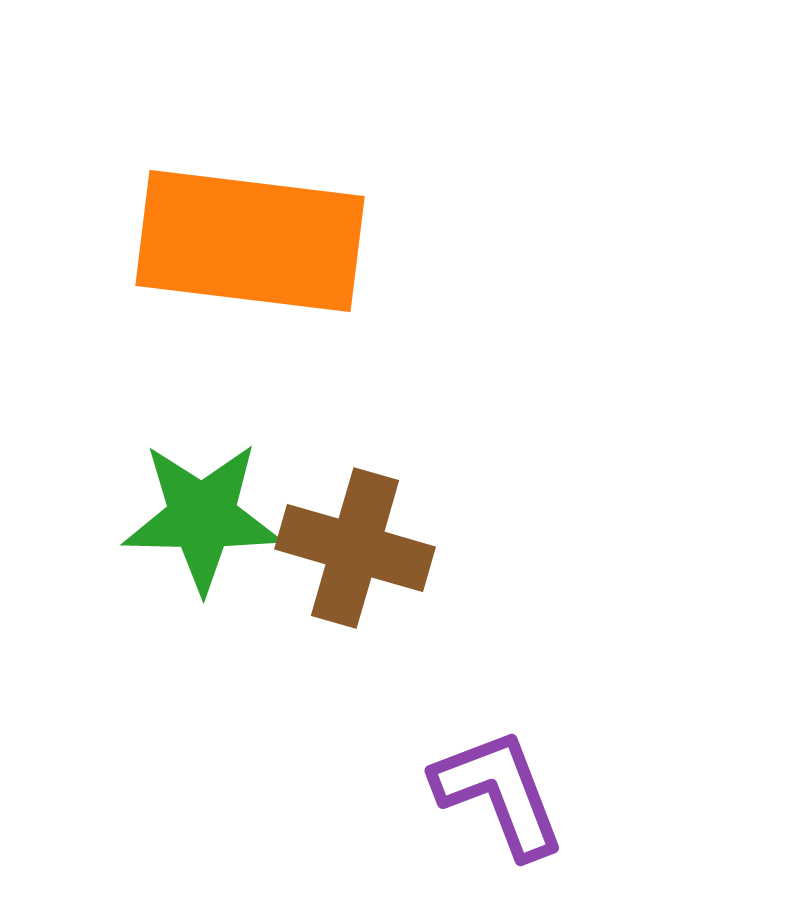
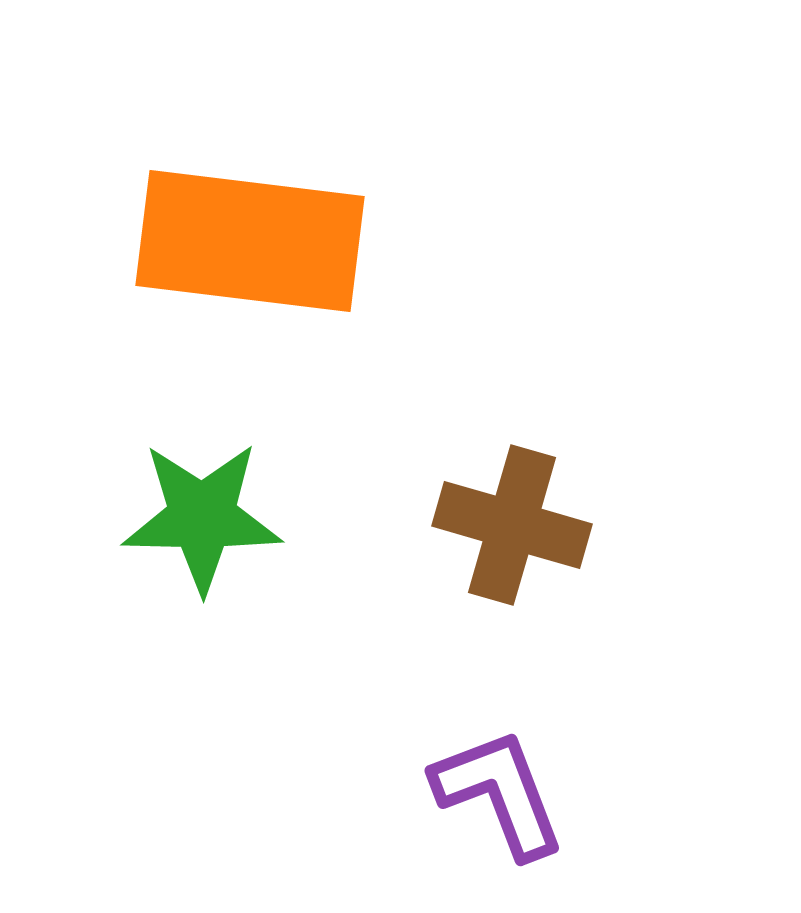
brown cross: moved 157 px right, 23 px up
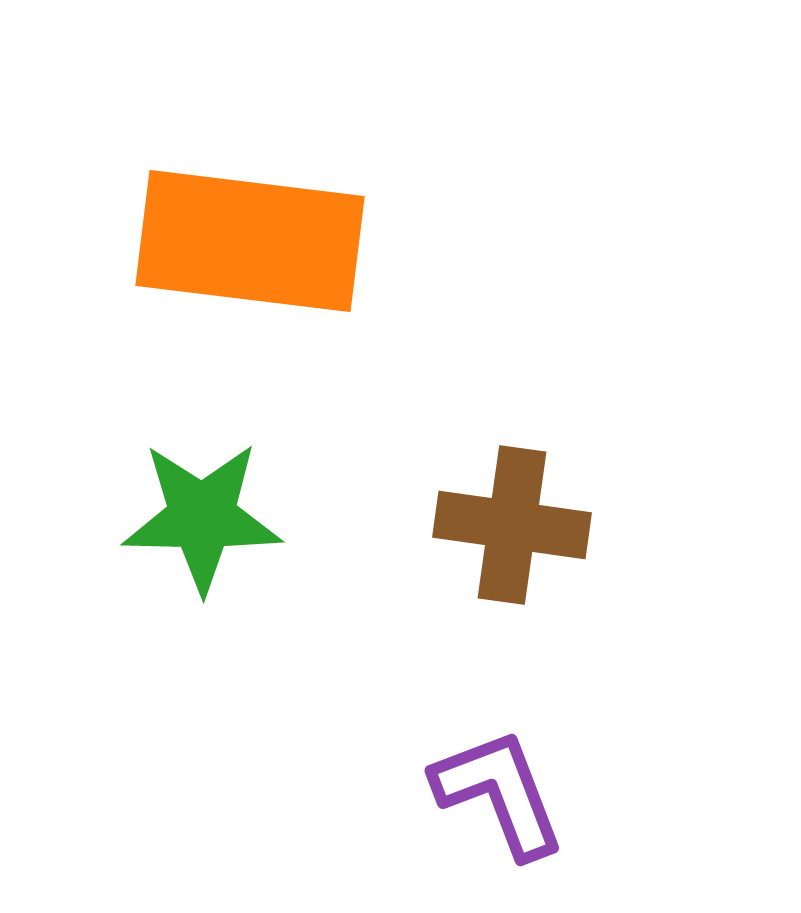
brown cross: rotated 8 degrees counterclockwise
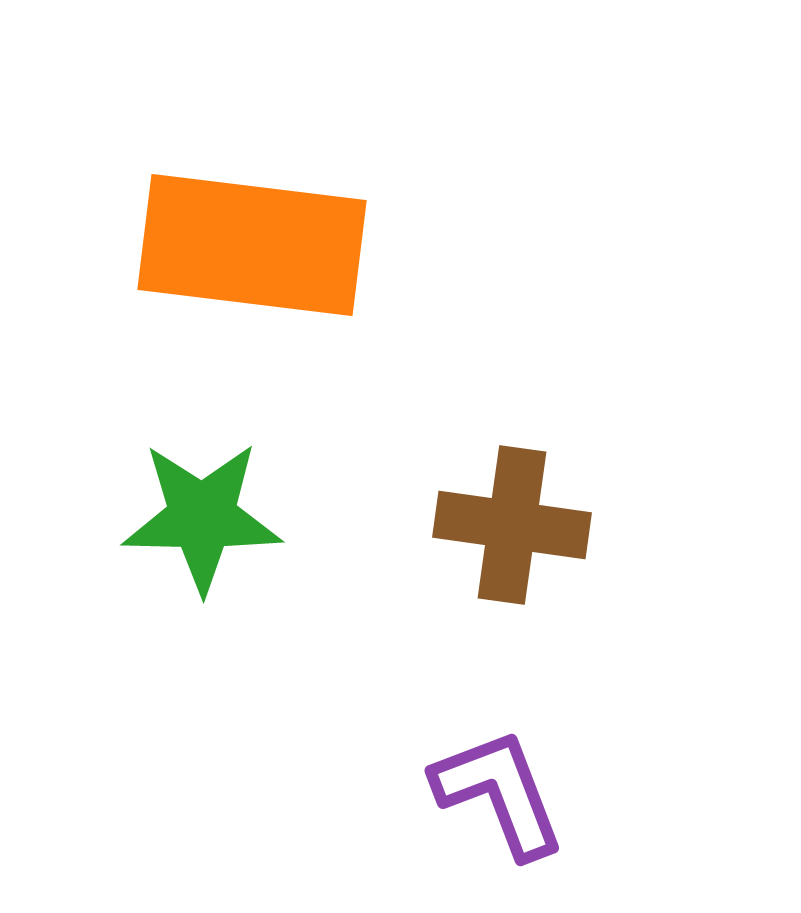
orange rectangle: moved 2 px right, 4 px down
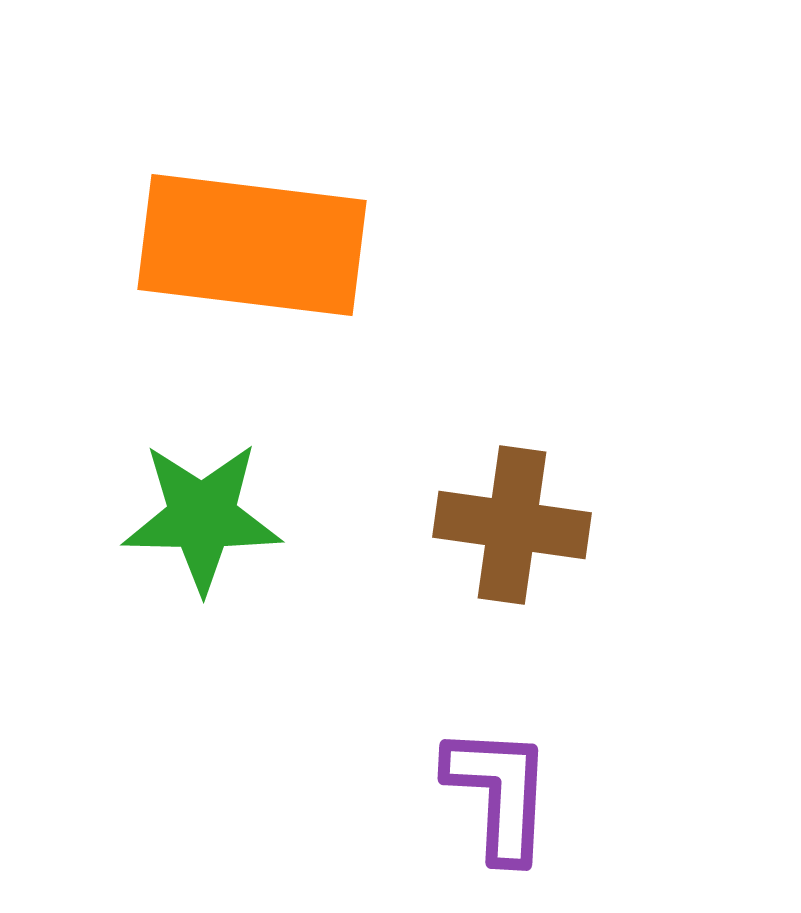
purple L-shape: rotated 24 degrees clockwise
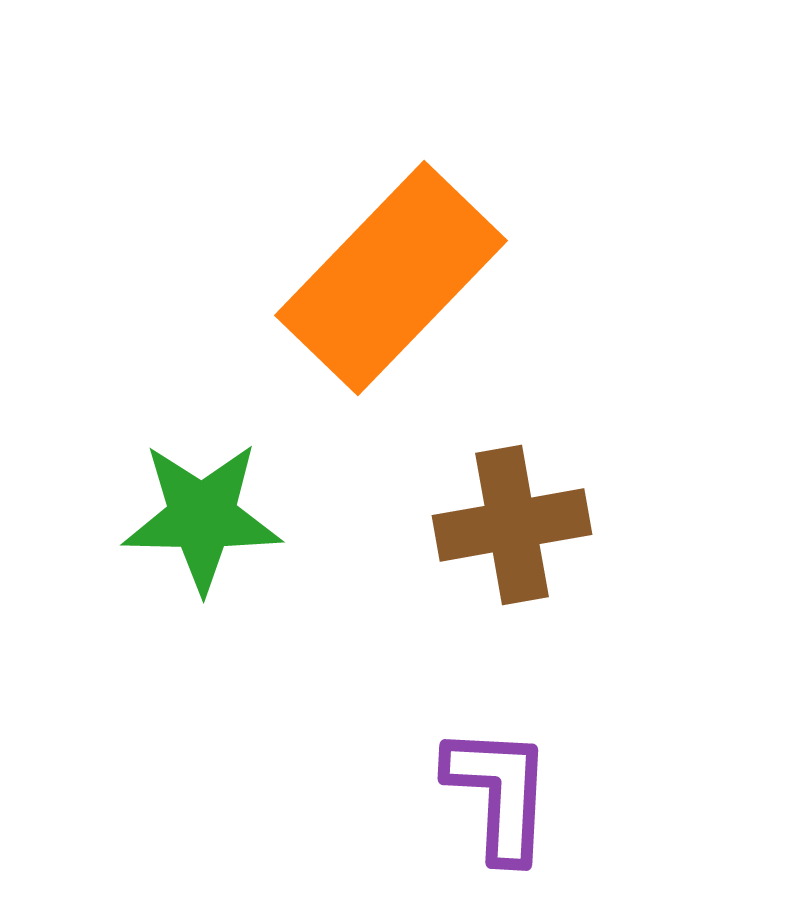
orange rectangle: moved 139 px right, 33 px down; rotated 53 degrees counterclockwise
brown cross: rotated 18 degrees counterclockwise
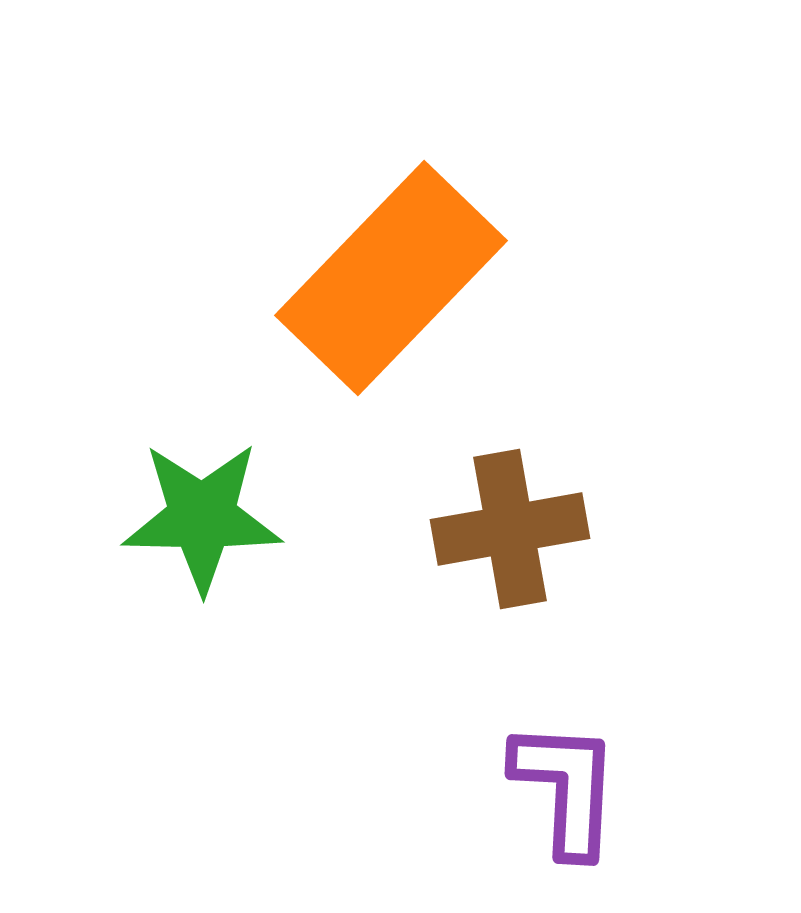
brown cross: moved 2 px left, 4 px down
purple L-shape: moved 67 px right, 5 px up
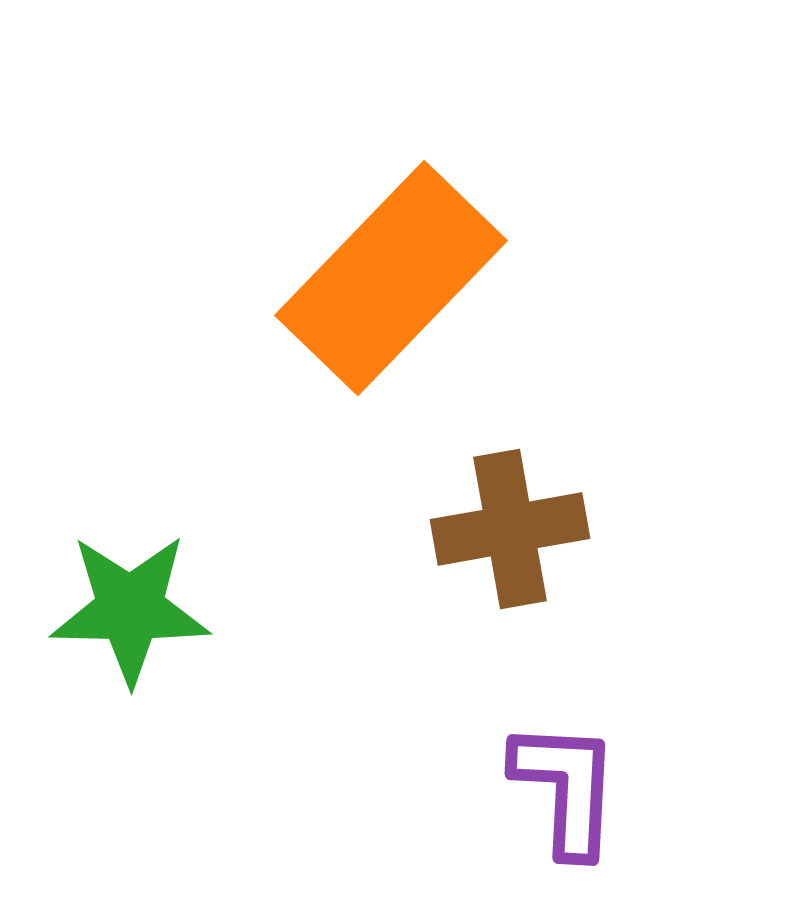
green star: moved 72 px left, 92 px down
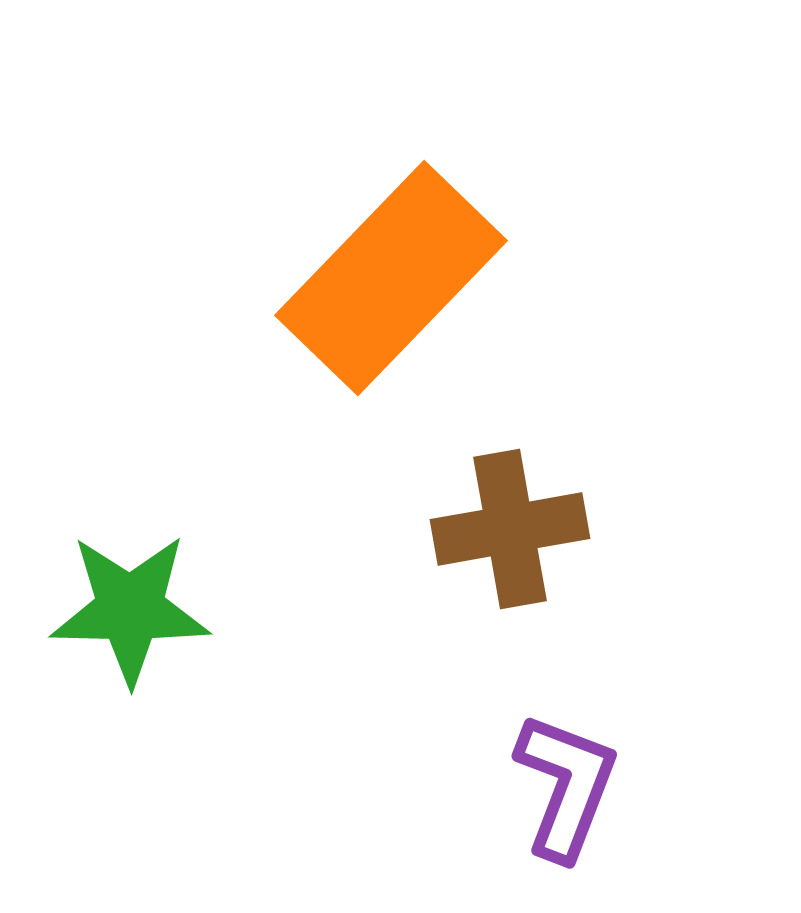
purple L-shape: moved 2 px up; rotated 18 degrees clockwise
